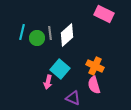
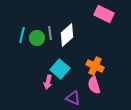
cyan line: moved 3 px down
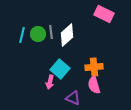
gray line: moved 1 px right, 1 px up
green circle: moved 1 px right, 4 px up
orange cross: moved 1 px left, 1 px down; rotated 30 degrees counterclockwise
pink arrow: moved 2 px right
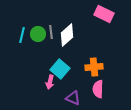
pink semicircle: moved 4 px right, 4 px down; rotated 18 degrees clockwise
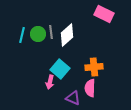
pink semicircle: moved 8 px left, 1 px up
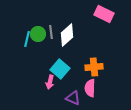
cyan line: moved 5 px right, 4 px down
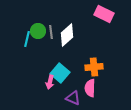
green circle: moved 3 px up
cyan square: moved 4 px down
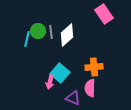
pink rectangle: rotated 30 degrees clockwise
